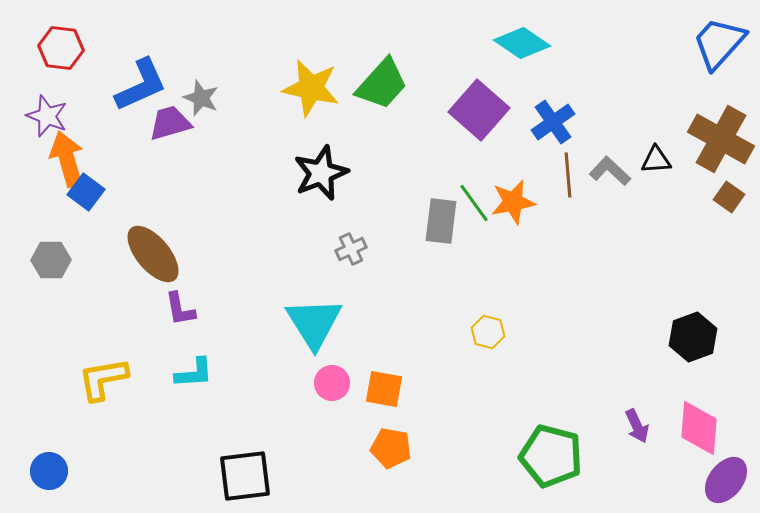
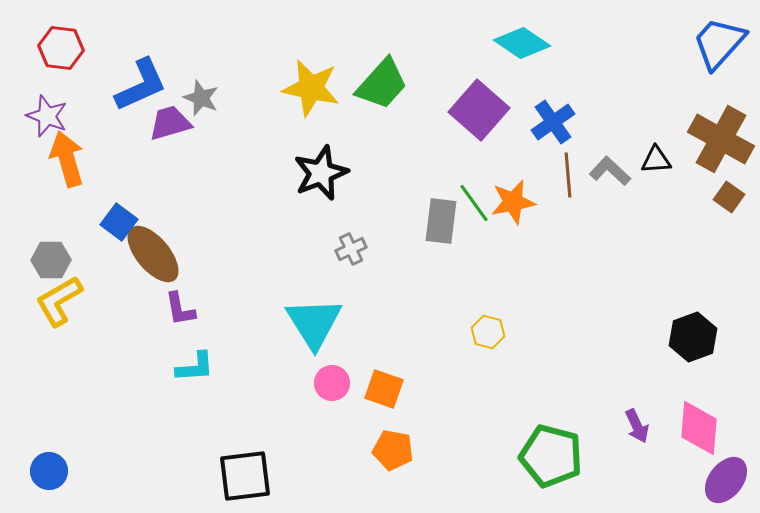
blue square: moved 33 px right, 30 px down
cyan L-shape: moved 1 px right, 6 px up
yellow L-shape: moved 44 px left, 78 px up; rotated 20 degrees counterclockwise
orange square: rotated 9 degrees clockwise
orange pentagon: moved 2 px right, 2 px down
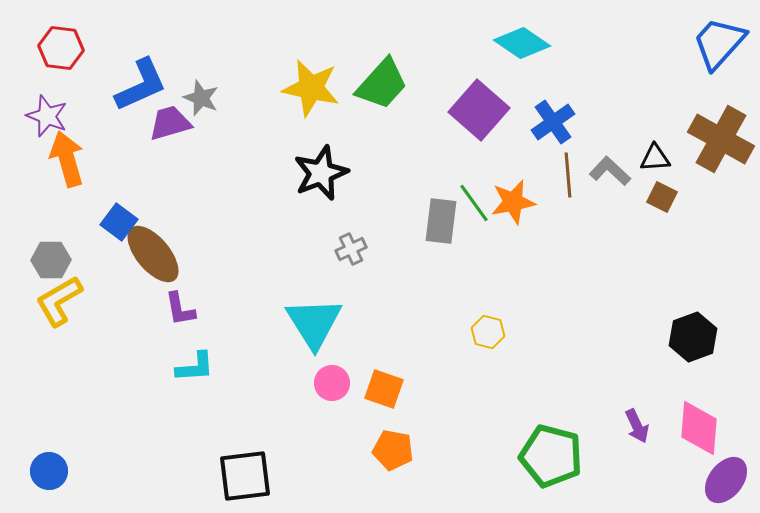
black triangle: moved 1 px left, 2 px up
brown square: moved 67 px left; rotated 8 degrees counterclockwise
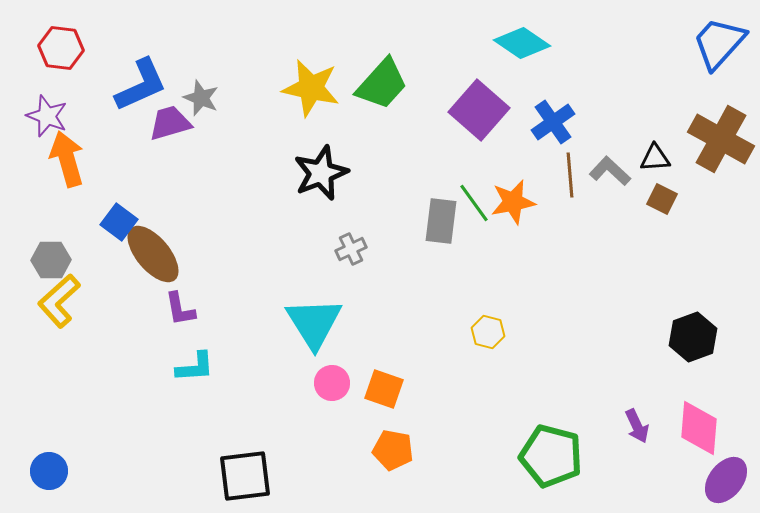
brown line: moved 2 px right
brown square: moved 2 px down
yellow L-shape: rotated 12 degrees counterclockwise
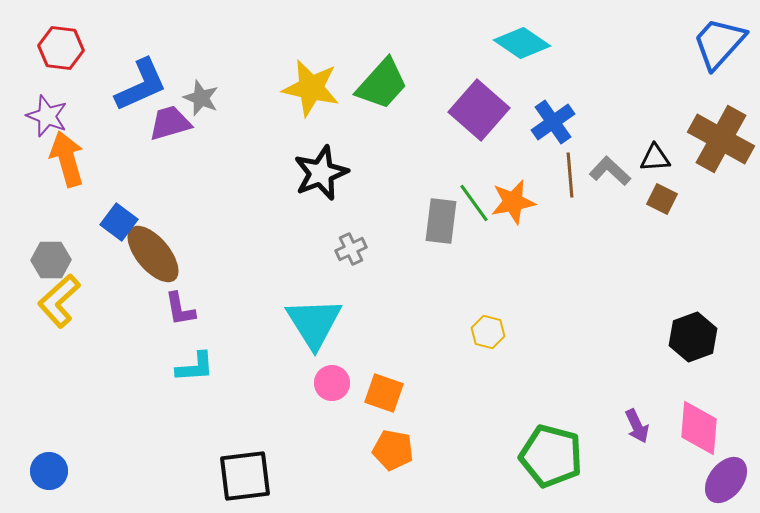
orange square: moved 4 px down
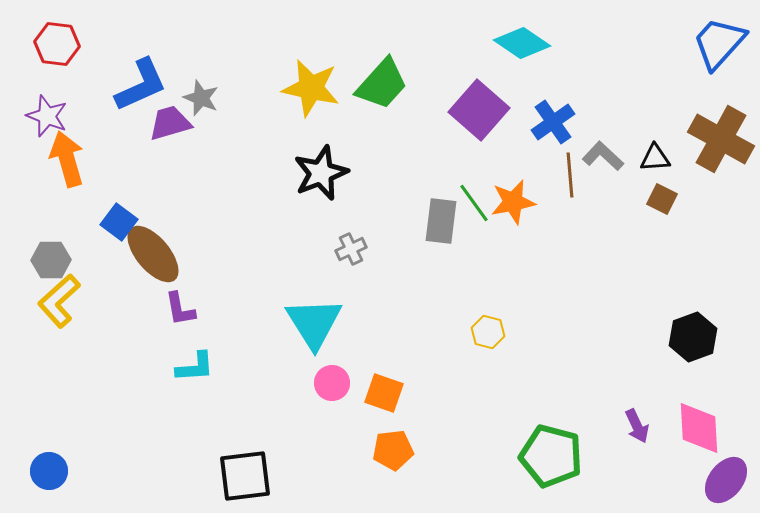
red hexagon: moved 4 px left, 4 px up
gray L-shape: moved 7 px left, 15 px up
pink diamond: rotated 8 degrees counterclockwise
orange pentagon: rotated 18 degrees counterclockwise
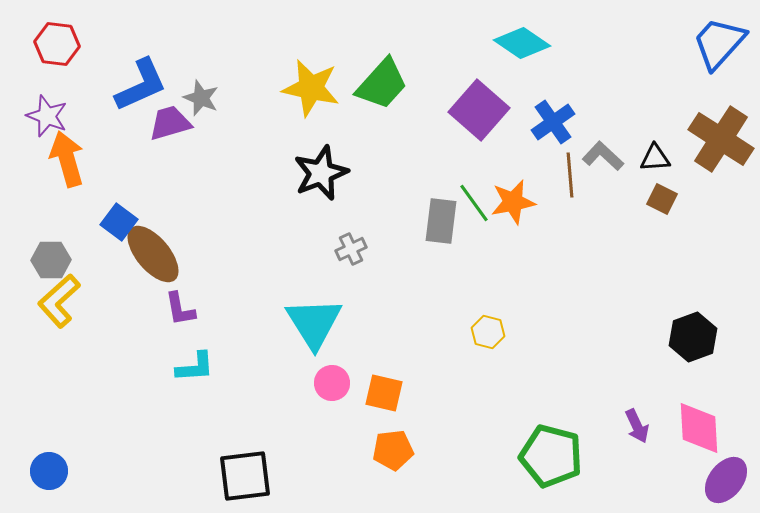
brown cross: rotated 4 degrees clockwise
orange square: rotated 6 degrees counterclockwise
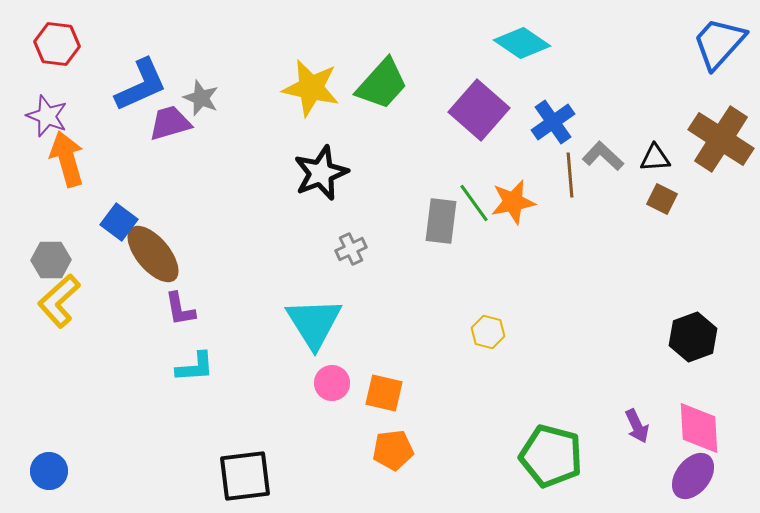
purple ellipse: moved 33 px left, 4 px up
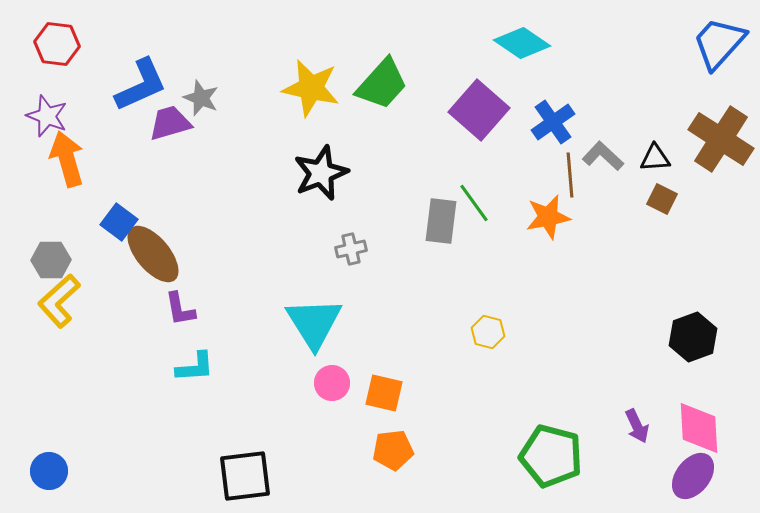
orange star: moved 35 px right, 15 px down
gray cross: rotated 12 degrees clockwise
